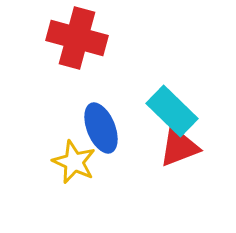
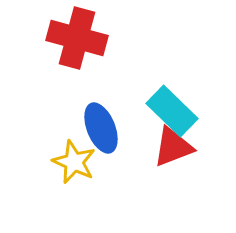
red triangle: moved 6 px left
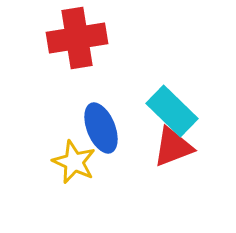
red cross: rotated 24 degrees counterclockwise
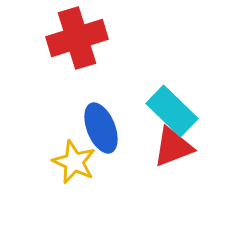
red cross: rotated 8 degrees counterclockwise
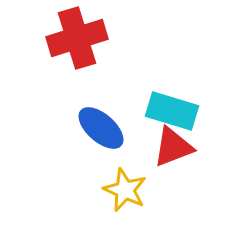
cyan rectangle: rotated 27 degrees counterclockwise
blue ellipse: rotated 27 degrees counterclockwise
yellow star: moved 51 px right, 28 px down
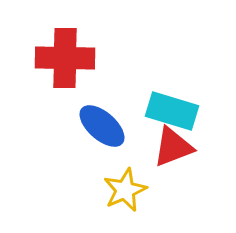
red cross: moved 12 px left, 20 px down; rotated 18 degrees clockwise
blue ellipse: moved 1 px right, 2 px up
yellow star: rotated 24 degrees clockwise
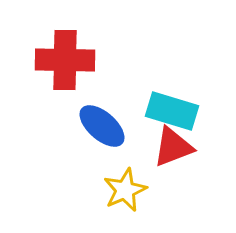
red cross: moved 2 px down
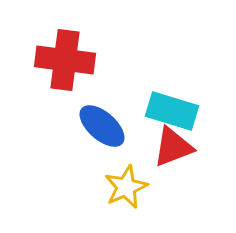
red cross: rotated 6 degrees clockwise
yellow star: moved 1 px right, 3 px up
